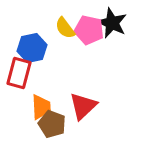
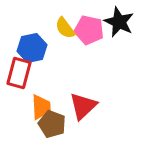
black star: moved 7 px right, 1 px up
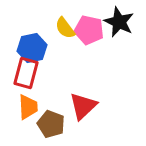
red rectangle: moved 7 px right
orange trapezoid: moved 13 px left
brown pentagon: moved 1 px left
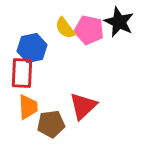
red rectangle: moved 4 px left; rotated 12 degrees counterclockwise
brown pentagon: rotated 28 degrees counterclockwise
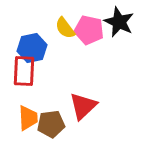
red rectangle: moved 2 px right, 2 px up
orange trapezoid: moved 11 px down
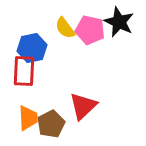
pink pentagon: moved 1 px right
brown pentagon: rotated 20 degrees counterclockwise
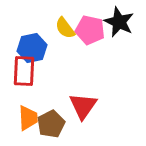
red triangle: rotated 12 degrees counterclockwise
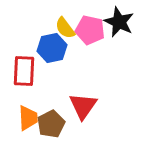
blue hexagon: moved 20 px right
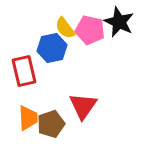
red rectangle: rotated 16 degrees counterclockwise
brown pentagon: rotated 8 degrees clockwise
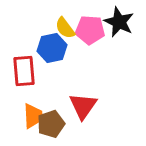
pink pentagon: rotated 8 degrees counterclockwise
red rectangle: rotated 8 degrees clockwise
orange trapezoid: moved 5 px right, 2 px up
